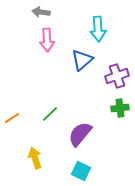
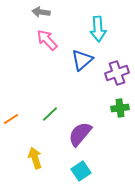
pink arrow: rotated 140 degrees clockwise
purple cross: moved 3 px up
orange line: moved 1 px left, 1 px down
cyan square: rotated 30 degrees clockwise
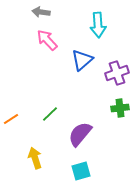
cyan arrow: moved 4 px up
cyan square: rotated 18 degrees clockwise
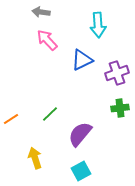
blue triangle: rotated 15 degrees clockwise
cyan square: rotated 12 degrees counterclockwise
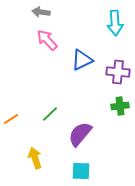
cyan arrow: moved 17 px right, 2 px up
purple cross: moved 1 px right, 1 px up; rotated 25 degrees clockwise
green cross: moved 2 px up
cyan square: rotated 30 degrees clockwise
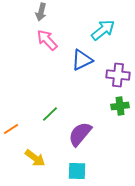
gray arrow: rotated 84 degrees counterclockwise
cyan arrow: moved 12 px left, 7 px down; rotated 125 degrees counterclockwise
purple cross: moved 3 px down
orange line: moved 10 px down
yellow arrow: rotated 145 degrees clockwise
cyan square: moved 4 px left
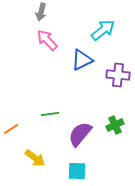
green cross: moved 5 px left, 19 px down; rotated 18 degrees counterclockwise
green line: rotated 36 degrees clockwise
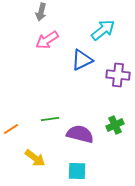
pink arrow: rotated 80 degrees counterclockwise
green line: moved 5 px down
purple semicircle: rotated 64 degrees clockwise
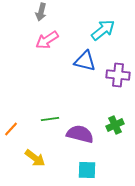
blue triangle: moved 3 px right, 1 px down; rotated 40 degrees clockwise
orange line: rotated 14 degrees counterclockwise
cyan square: moved 10 px right, 1 px up
